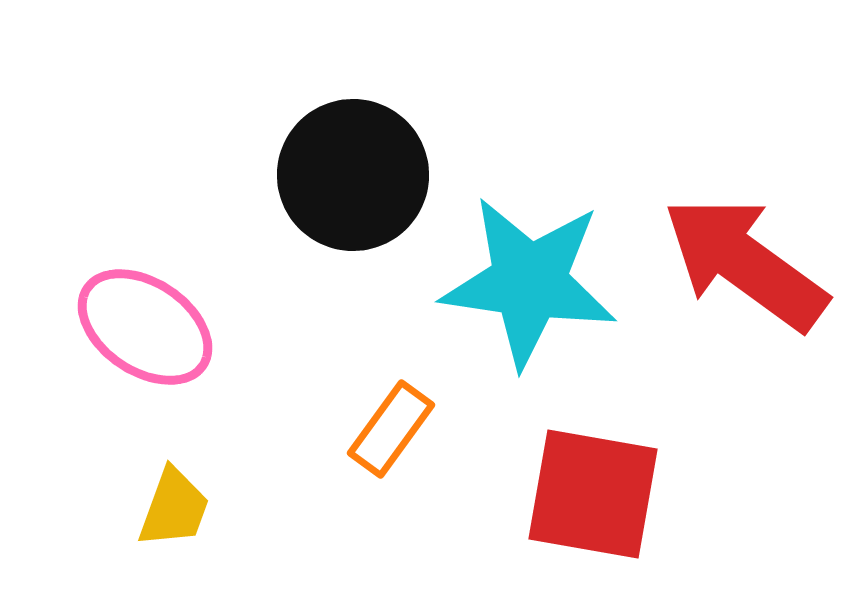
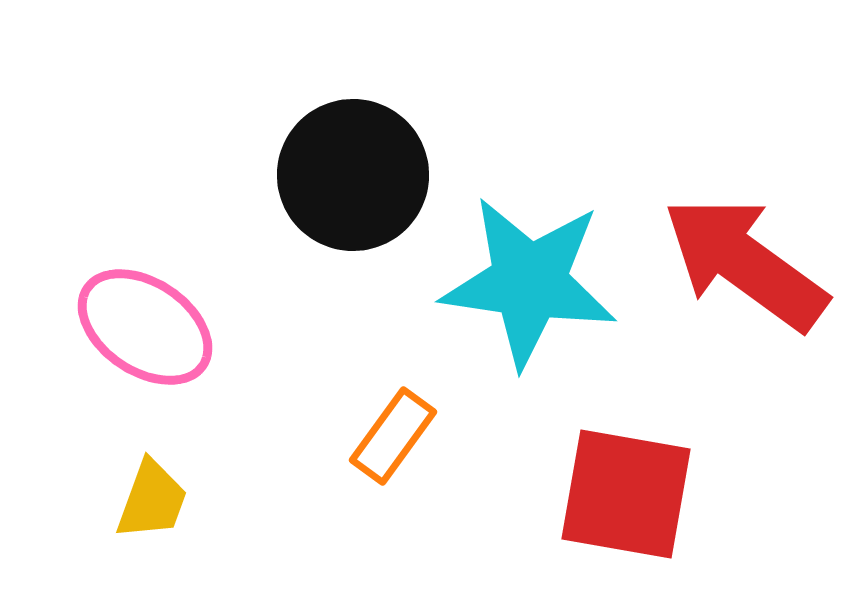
orange rectangle: moved 2 px right, 7 px down
red square: moved 33 px right
yellow trapezoid: moved 22 px left, 8 px up
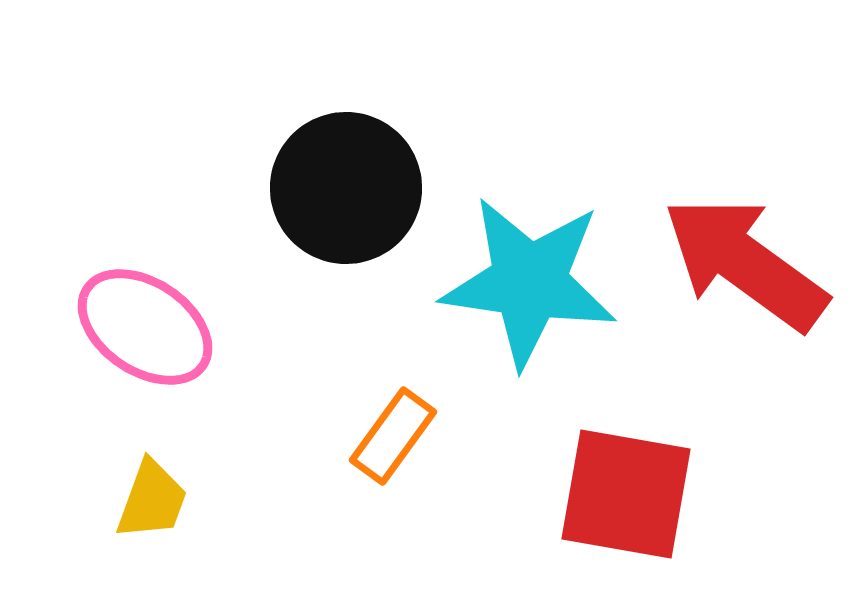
black circle: moved 7 px left, 13 px down
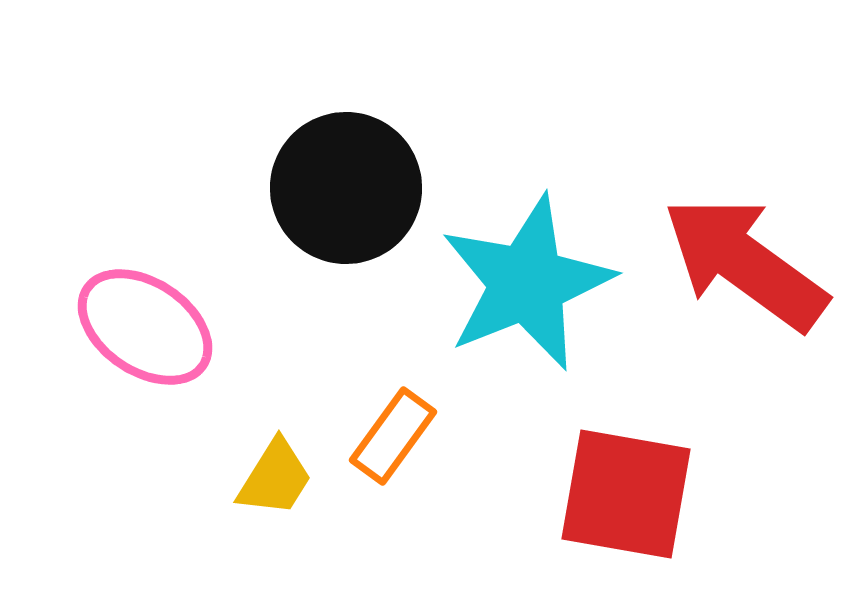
cyan star: moved 2 px left, 1 px down; rotated 30 degrees counterclockwise
yellow trapezoid: moved 123 px right, 22 px up; rotated 12 degrees clockwise
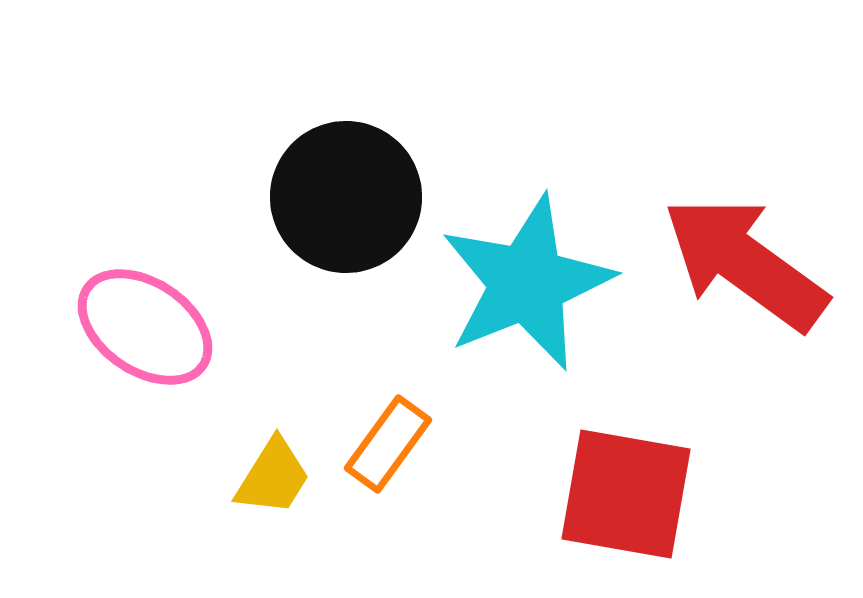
black circle: moved 9 px down
orange rectangle: moved 5 px left, 8 px down
yellow trapezoid: moved 2 px left, 1 px up
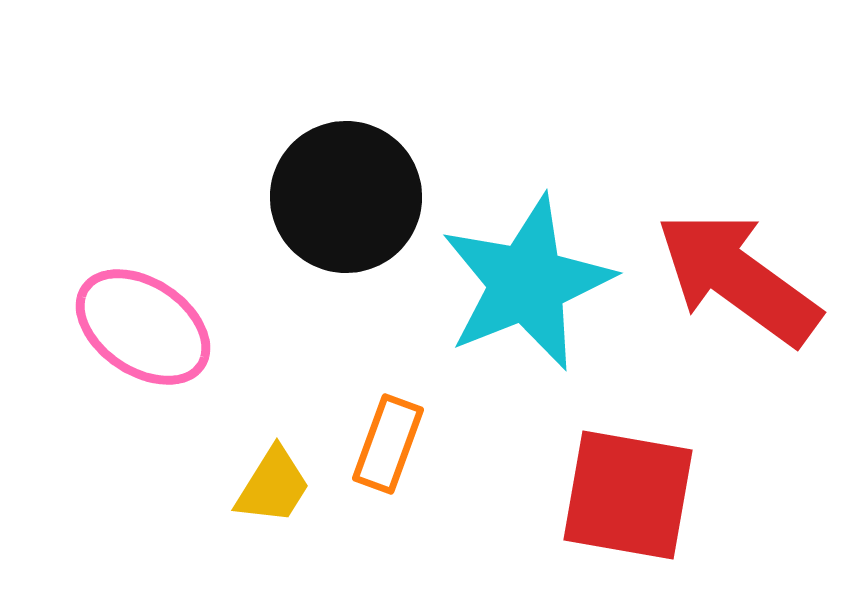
red arrow: moved 7 px left, 15 px down
pink ellipse: moved 2 px left
orange rectangle: rotated 16 degrees counterclockwise
yellow trapezoid: moved 9 px down
red square: moved 2 px right, 1 px down
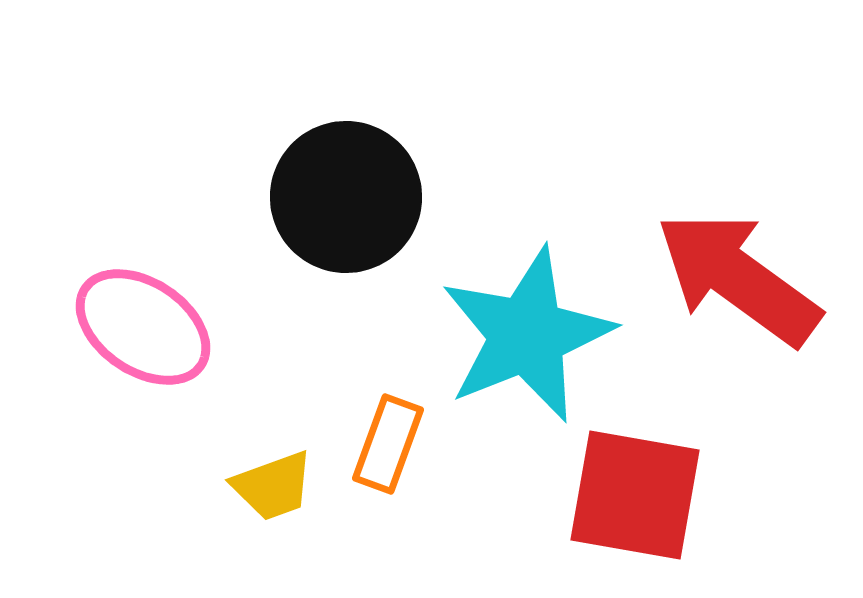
cyan star: moved 52 px down
yellow trapezoid: rotated 38 degrees clockwise
red square: moved 7 px right
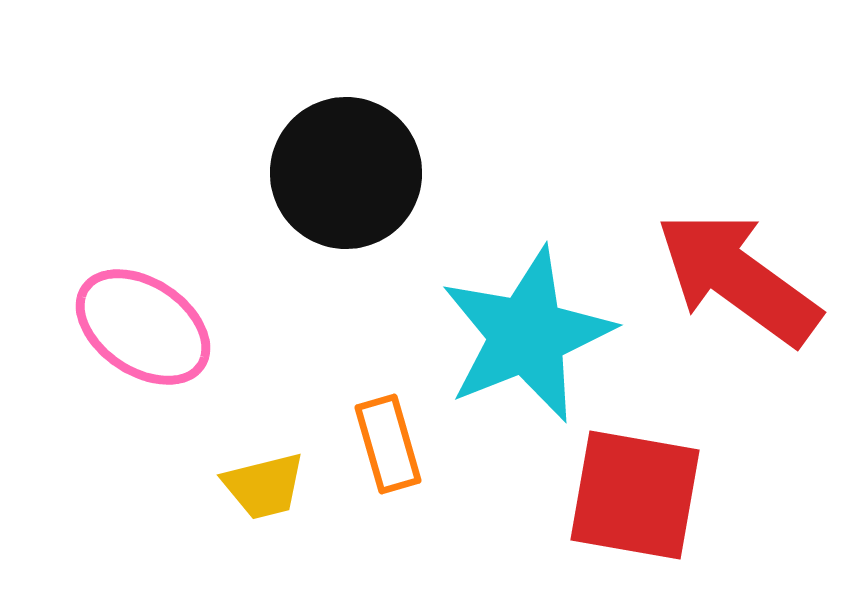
black circle: moved 24 px up
orange rectangle: rotated 36 degrees counterclockwise
yellow trapezoid: moved 9 px left; rotated 6 degrees clockwise
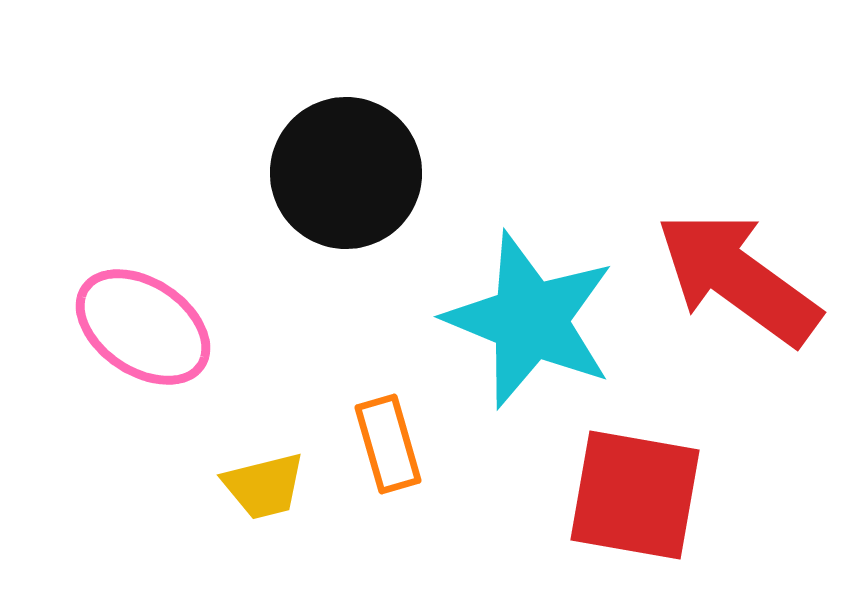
cyan star: moved 3 px right, 15 px up; rotated 28 degrees counterclockwise
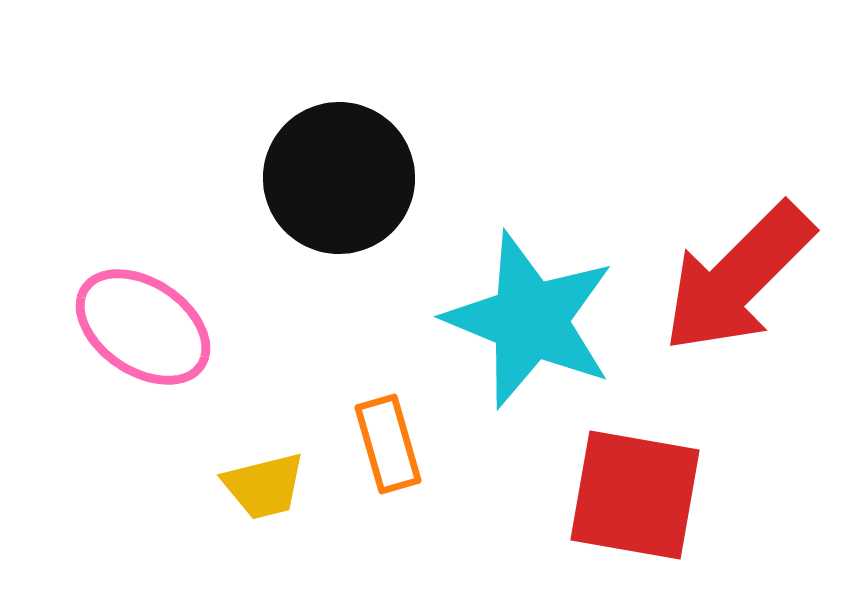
black circle: moved 7 px left, 5 px down
red arrow: rotated 81 degrees counterclockwise
